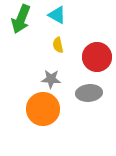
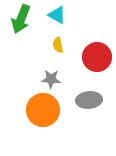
gray ellipse: moved 7 px down
orange circle: moved 1 px down
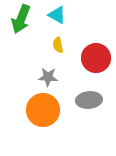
red circle: moved 1 px left, 1 px down
gray star: moved 3 px left, 2 px up
